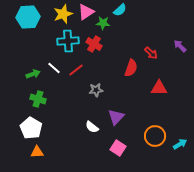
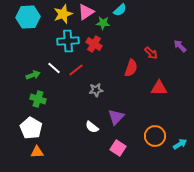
green arrow: moved 1 px down
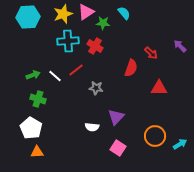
cyan semicircle: moved 4 px right, 3 px down; rotated 88 degrees counterclockwise
red cross: moved 1 px right, 2 px down
white line: moved 1 px right, 8 px down
gray star: moved 2 px up; rotated 16 degrees clockwise
white semicircle: rotated 32 degrees counterclockwise
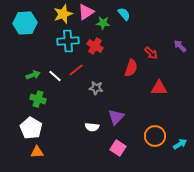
cyan semicircle: moved 1 px down
cyan hexagon: moved 3 px left, 6 px down
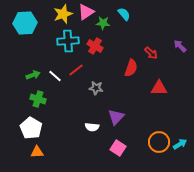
orange circle: moved 4 px right, 6 px down
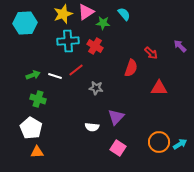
white line: rotated 24 degrees counterclockwise
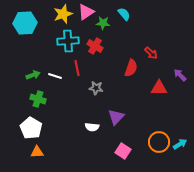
purple arrow: moved 29 px down
red line: moved 1 px right, 2 px up; rotated 63 degrees counterclockwise
pink square: moved 5 px right, 3 px down
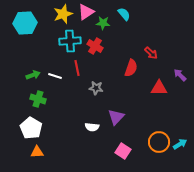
cyan cross: moved 2 px right
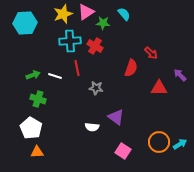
purple triangle: rotated 36 degrees counterclockwise
